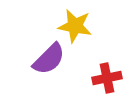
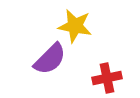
purple semicircle: moved 1 px right
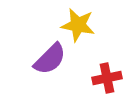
yellow star: moved 3 px right, 1 px up
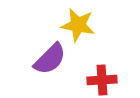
red cross: moved 5 px left, 2 px down; rotated 8 degrees clockwise
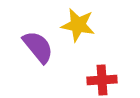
purple semicircle: moved 12 px left, 12 px up; rotated 84 degrees counterclockwise
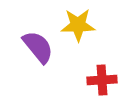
yellow star: rotated 12 degrees counterclockwise
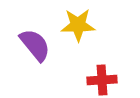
purple semicircle: moved 3 px left, 2 px up
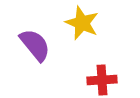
yellow star: moved 4 px right, 2 px up; rotated 24 degrees clockwise
